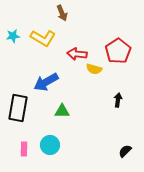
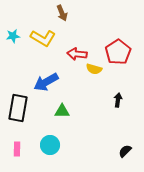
red pentagon: moved 1 px down
pink rectangle: moved 7 px left
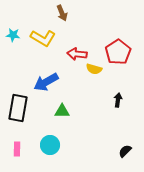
cyan star: moved 1 px up; rotated 16 degrees clockwise
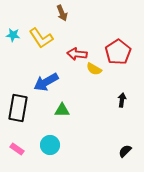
yellow L-shape: moved 2 px left; rotated 25 degrees clockwise
yellow semicircle: rotated 14 degrees clockwise
black arrow: moved 4 px right
green triangle: moved 1 px up
pink rectangle: rotated 56 degrees counterclockwise
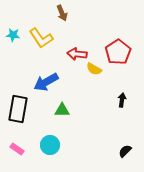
black rectangle: moved 1 px down
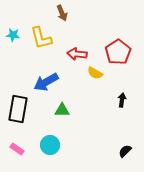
yellow L-shape: rotated 20 degrees clockwise
yellow semicircle: moved 1 px right, 4 px down
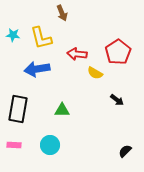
blue arrow: moved 9 px left, 13 px up; rotated 20 degrees clockwise
black arrow: moved 5 px left; rotated 120 degrees clockwise
pink rectangle: moved 3 px left, 4 px up; rotated 32 degrees counterclockwise
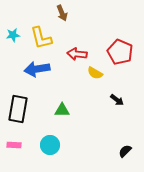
cyan star: rotated 16 degrees counterclockwise
red pentagon: moved 2 px right; rotated 15 degrees counterclockwise
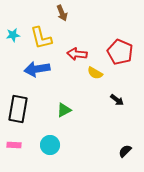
green triangle: moved 2 px right; rotated 28 degrees counterclockwise
